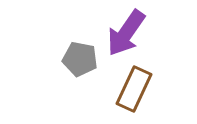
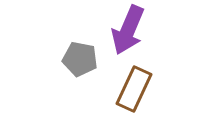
purple arrow: moved 2 px right, 3 px up; rotated 12 degrees counterclockwise
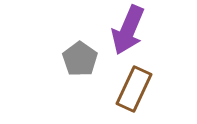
gray pentagon: rotated 24 degrees clockwise
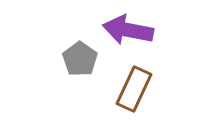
purple arrow: rotated 78 degrees clockwise
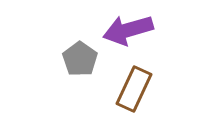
purple arrow: rotated 27 degrees counterclockwise
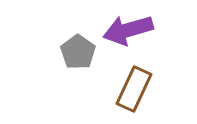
gray pentagon: moved 2 px left, 7 px up
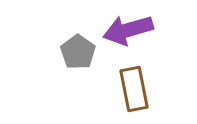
brown rectangle: rotated 36 degrees counterclockwise
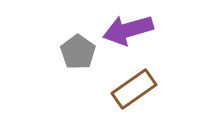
brown rectangle: rotated 66 degrees clockwise
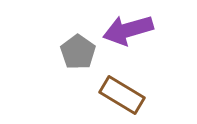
brown rectangle: moved 12 px left, 6 px down; rotated 66 degrees clockwise
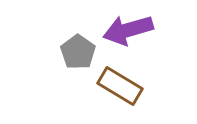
brown rectangle: moved 2 px left, 9 px up
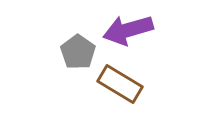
brown rectangle: moved 2 px up
